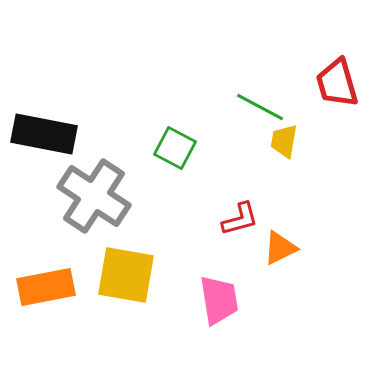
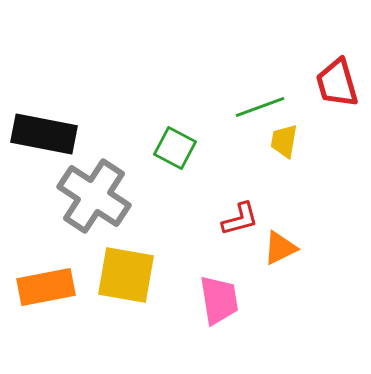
green line: rotated 48 degrees counterclockwise
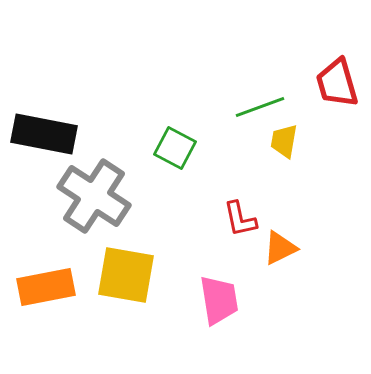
red L-shape: rotated 93 degrees clockwise
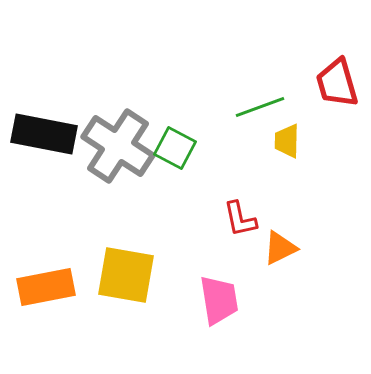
yellow trapezoid: moved 3 px right; rotated 9 degrees counterclockwise
gray cross: moved 24 px right, 50 px up
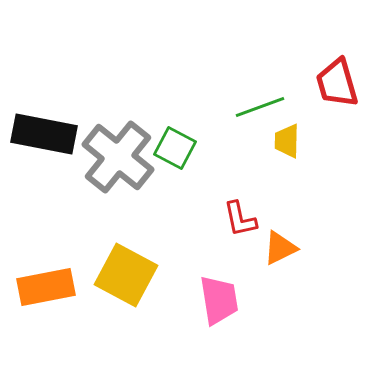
gray cross: moved 11 px down; rotated 6 degrees clockwise
yellow square: rotated 18 degrees clockwise
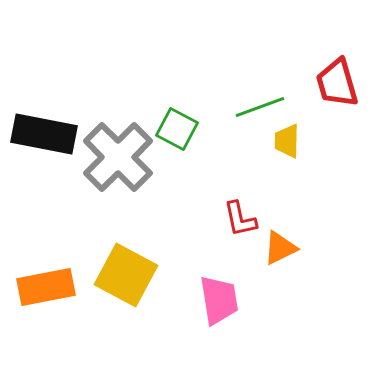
green square: moved 2 px right, 19 px up
gray cross: rotated 6 degrees clockwise
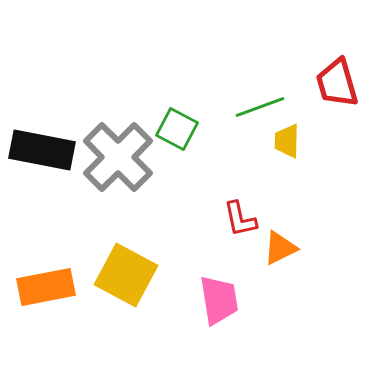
black rectangle: moved 2 px left, 16 px down
